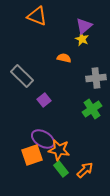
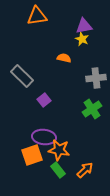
orange triangle: rotated 30 degrees counterclockwise
purple triangle: rotated 30 degrees clockwise
purple ellipse: moved 1 px right, 2 px up; rotated 25 degrees counterclockwise
green rectangle: moved 3 px left, 1 px down
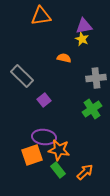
orange triangle: moved 4 px right
orange arrow: moved 2 px down
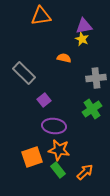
gray rectangle: moved 2 px right, 3 px up
purple ellipse: moved 10 px right, 11 px up
orange square: moved 2 px down
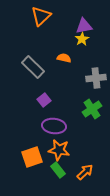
orange triangle: rotated 35 degrees counterclockwise
yellow star: rotated 16 degrees clockwise
gray rectangle: moved 9 px right, 6 px up
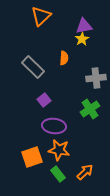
orange semicircle: rotated 80 degrees clockwise
green cross: moved 2 px left
green rectangle: moved 4 px down
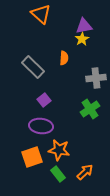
orange triangle: moved 2 px up; rotated 35 degrees counterclockwise
purple ellipse: moved 13 px left
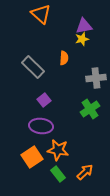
yellow star: rotated 16 degrees clockwise
orange star: moved 1 px left
orange square: rotated 15 degrees counterclockwise
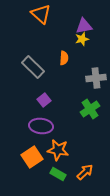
green rectangle: rotated 21 degrees counterclockwise
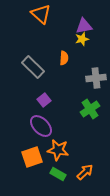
purple ellipse: rotated 40 degrees clockwise
orange square: rotated 15 degrees clockwise
